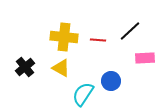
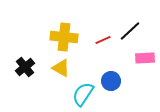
red line: moved 5 px right; rotated 28 degrees counterclockwise
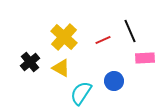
black line: rotated 70 degrees counterclockwise
yellow cross: rotated 36 degrees clockwise
black cross: moved 5 px right, 5 px up
blue circle: moved 3 px right
cyan semicircle: moved 2 px left, 1 px up
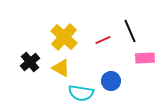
blue circle: moved 3 px left
cyan semicircle: rotated 115 degrees counterclockwise
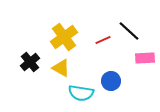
black line: moved 1 px left; rotated 25 degrees counterclockwise
yellow cross: rotated 12 degrees clockwise
